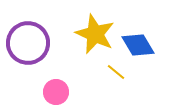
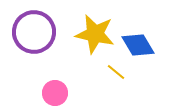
yellow star: rotated 12 degrees counterclockwise
purple circle: moved 6 px right, 11 px up
pink circle: moved 1 px left, 1 px down
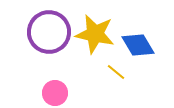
purple circle: moved 15 px right
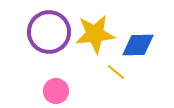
yellow star: rotated 18 degrees counterclockwise
blue diamond: rotated 60 degrees counterclockwise
pink circle: moved 1 px right, 2 px up
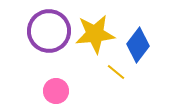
purple circle: moved 1 px up
blue diamond: rotated 52 degrees counterclockwise
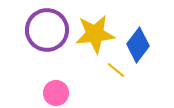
purple circle: moved 2 px left, 1 px up
yellow line: moved 2 px up
pink circle: moved 2 px down
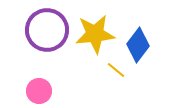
pink circle: moved 17 px left, 2 px up
